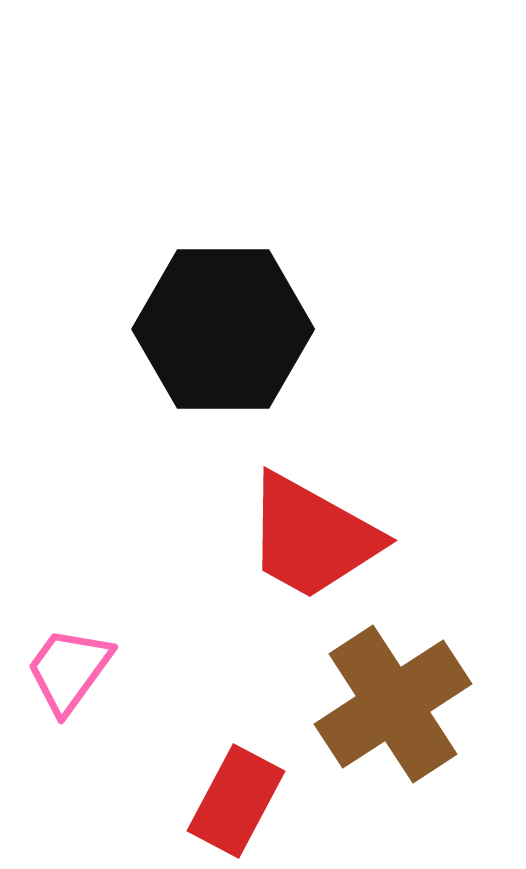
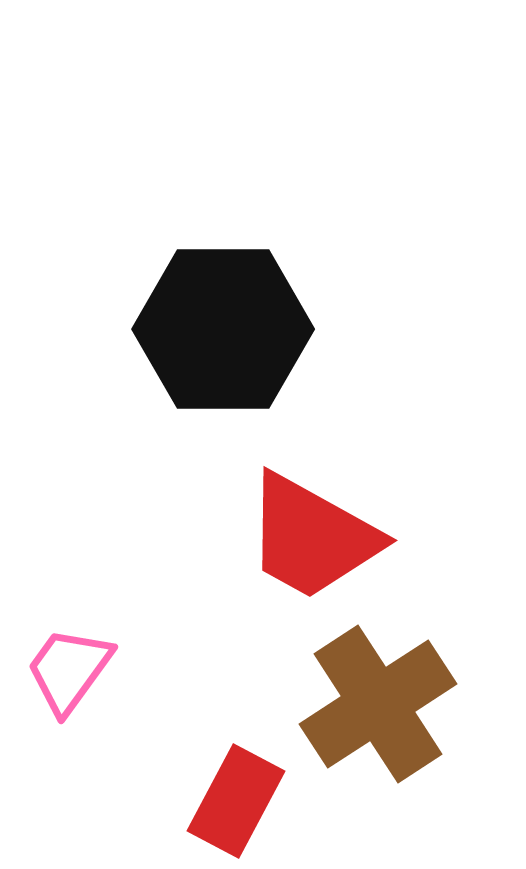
brown cross: moved 15 px left
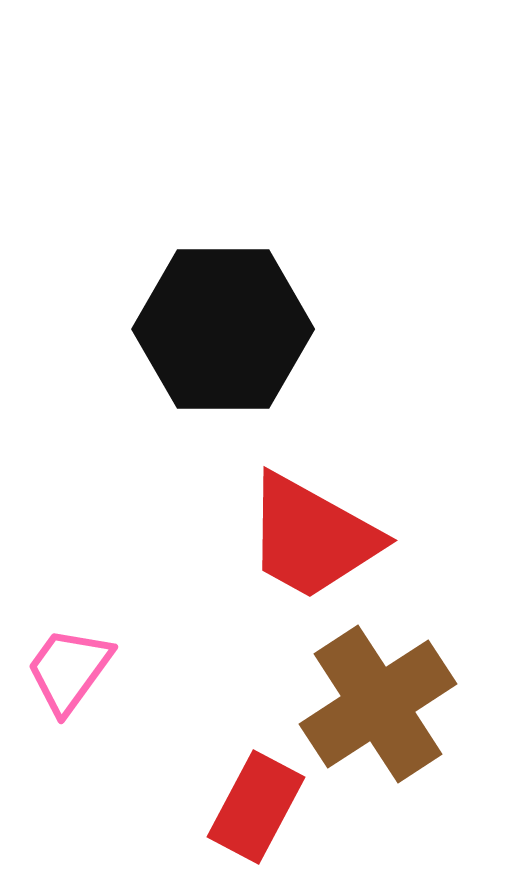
red rectangle: moved 20 px right, 6 px down
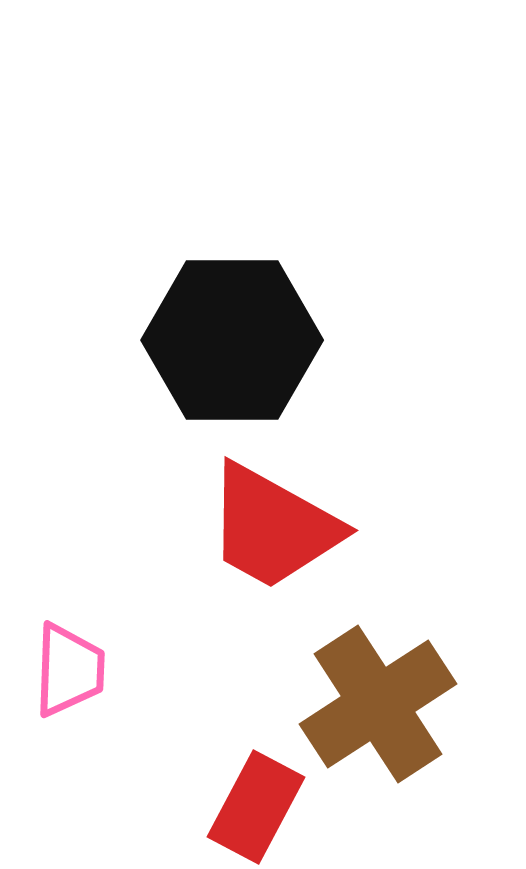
black hexagon: moved 9 px right, 11 px down
red trapezoid: moved 39 px left, 10 px up
pink trapezoid: rotated 146 degrees clockwise
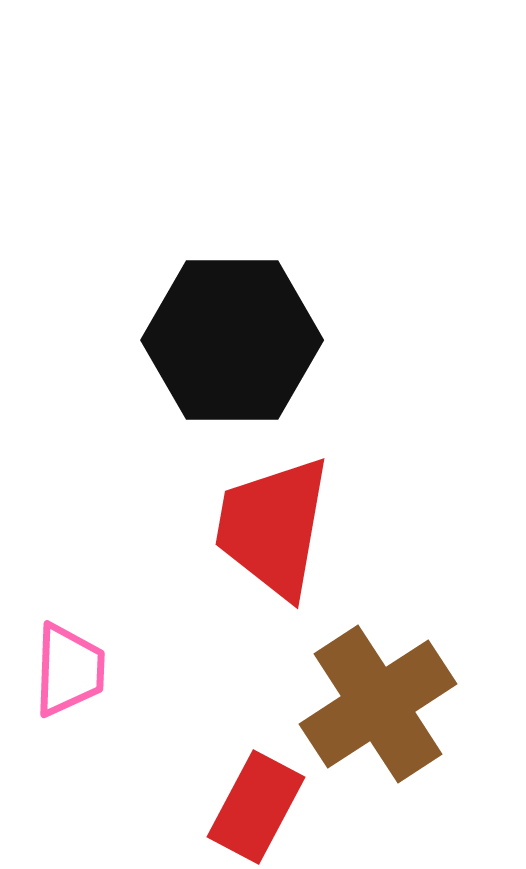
red trapezoid: rotated 71 degrees clockwise
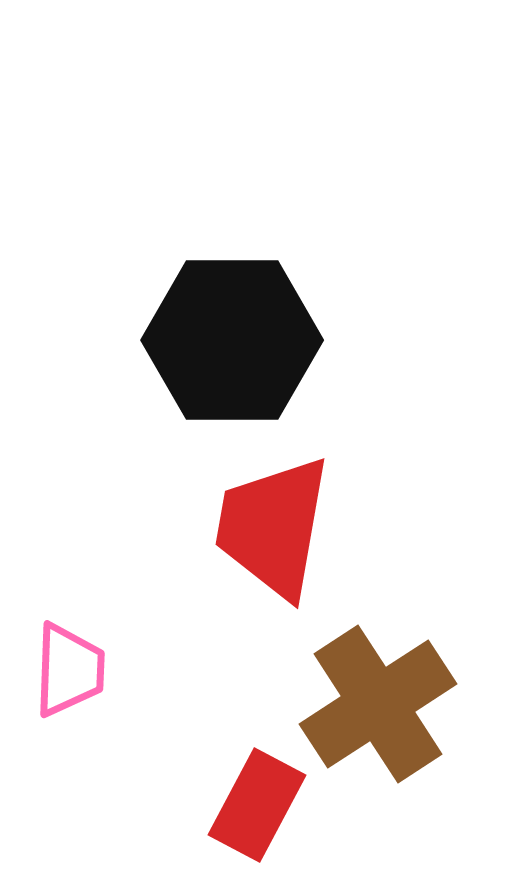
red rectangle: moved 1 px right, 2 px up
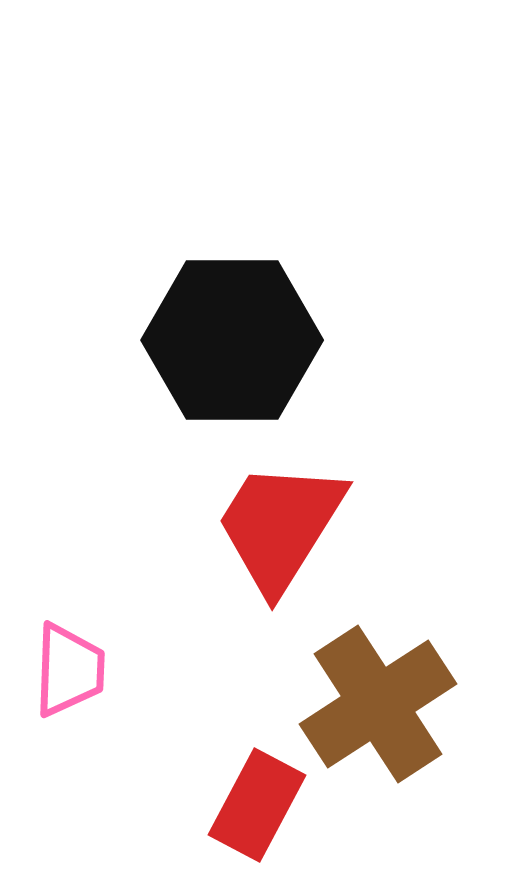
red trapezoid: moved 7 px right, 1 px up; rotated 22 degrees clockwise
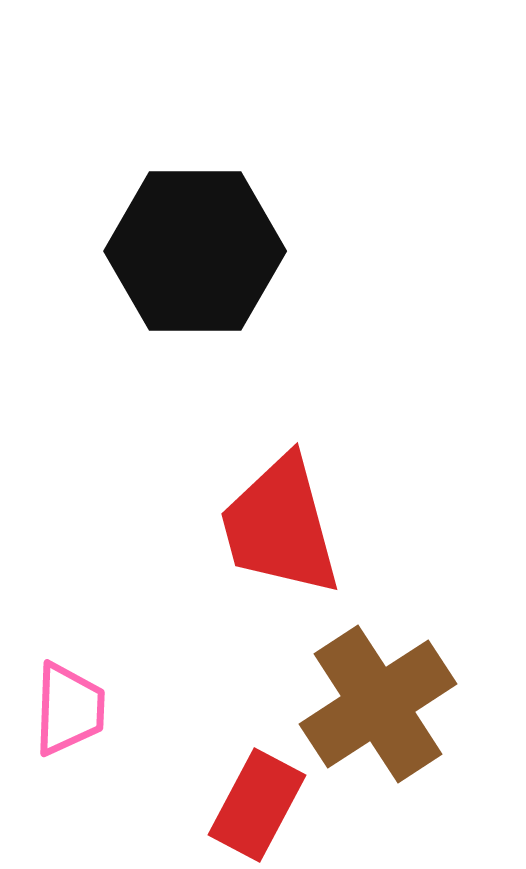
black hexagon: moved 37 px left, 89 px up
red trapezoid: rotated 47 degrees counterclockwise
pink trapezoid: moved 39 px down
